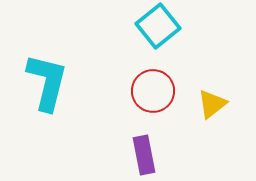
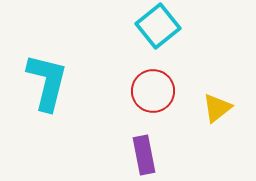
yellow triangle: moved 5 px right, 4 px down
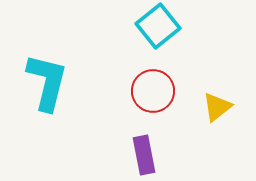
yellow triangle: moved 1 px up
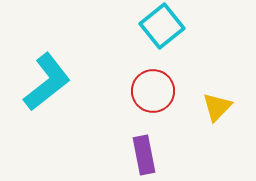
cyan square: moved 4 px right
cyan L-shape: rotated 38 degrees clockwise
yellow triangle: rotated 8 degrees counterclockwise
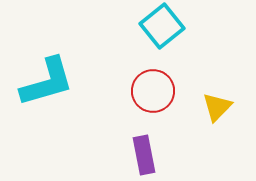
cyan L-shape: rotated 22 degrees clockwise
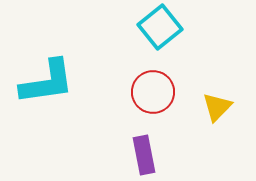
cyan square: moved 2 px left, 1 px down
cyan L-shape: rotated 8 degrees clockwise
red circle: moved 1 px down
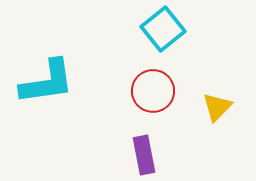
cyan square: moved 3 px right, 2 px down
red circle: moved 1 px up
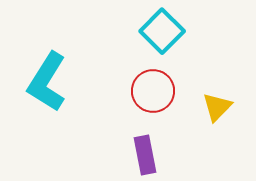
cyan square: moved 1 px left, 2 px down; rotated 6 degrees counterclockwise
cyan L-shape: rotated 130 degrees clockwise
purple rectangle: moved 1 px right
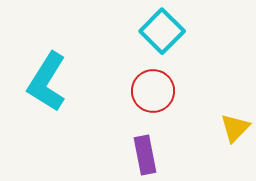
yellow triangle: moved 18 px right, 21 px down
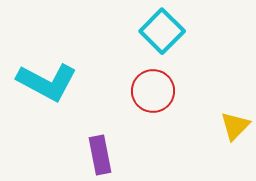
cyan L-shape: rotated 94 degrees counterclockwise
yellow triangle: moved 2 px up
purple rectangle: moved 45 px left
